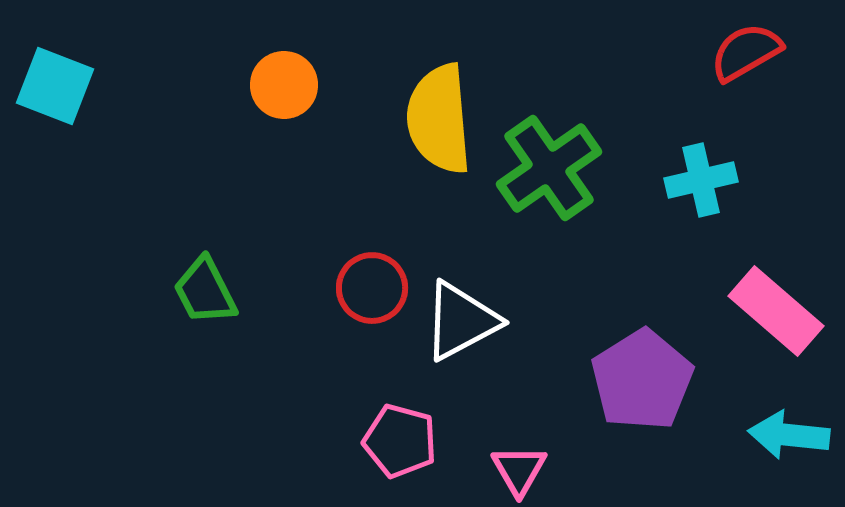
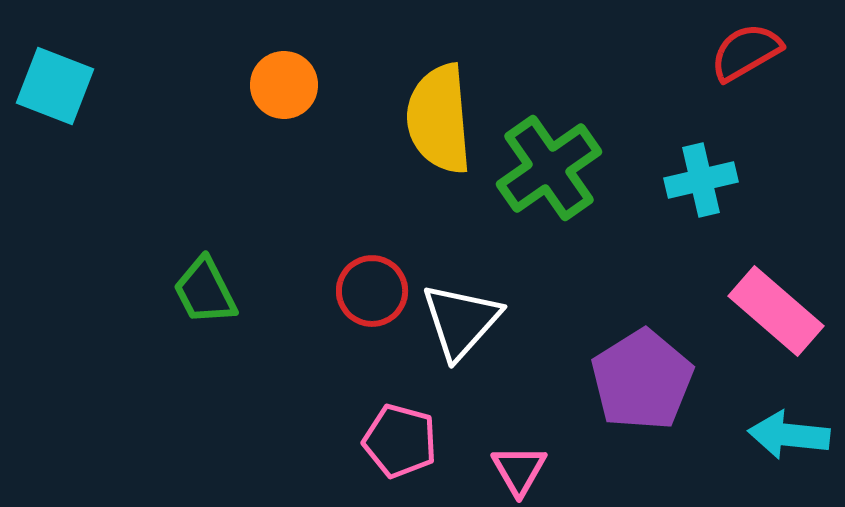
red circle: moved 3 px down
white triangle: rotated 20 degrees counterclockwise
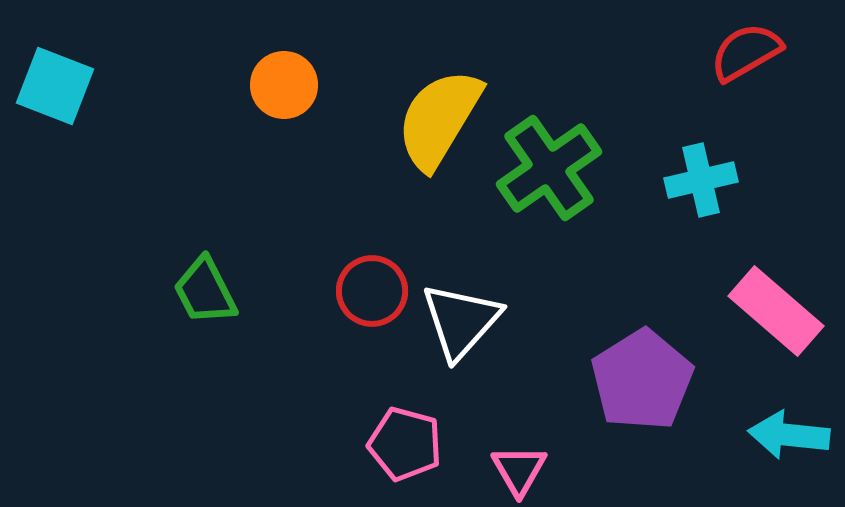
yellow semicircle: rotated 36 degrees clockwise
pink pentagon: moved 5 px right, 3 px down
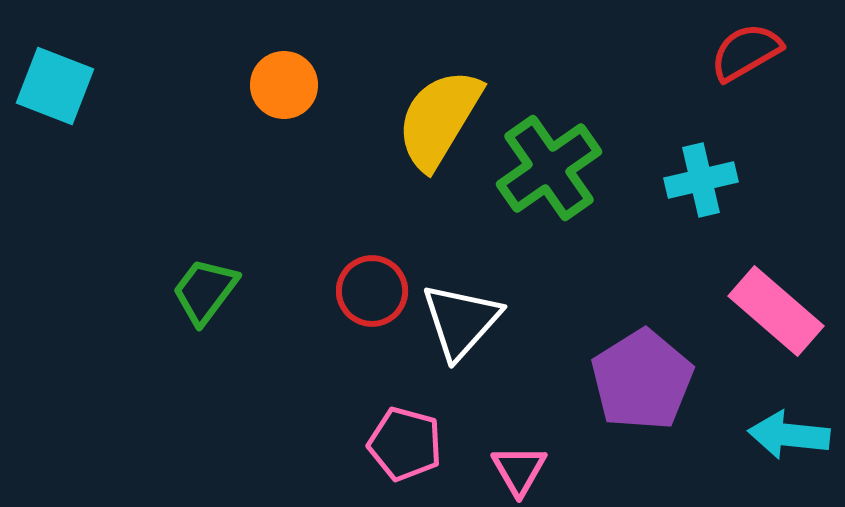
green trapezoid: rotated 64 degrees clockwise
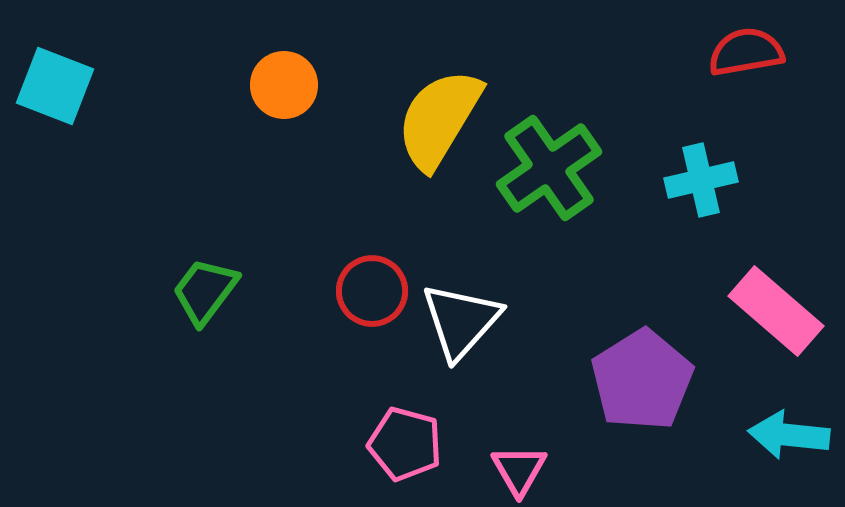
red semicircle: rotated 20 degrees clockwise
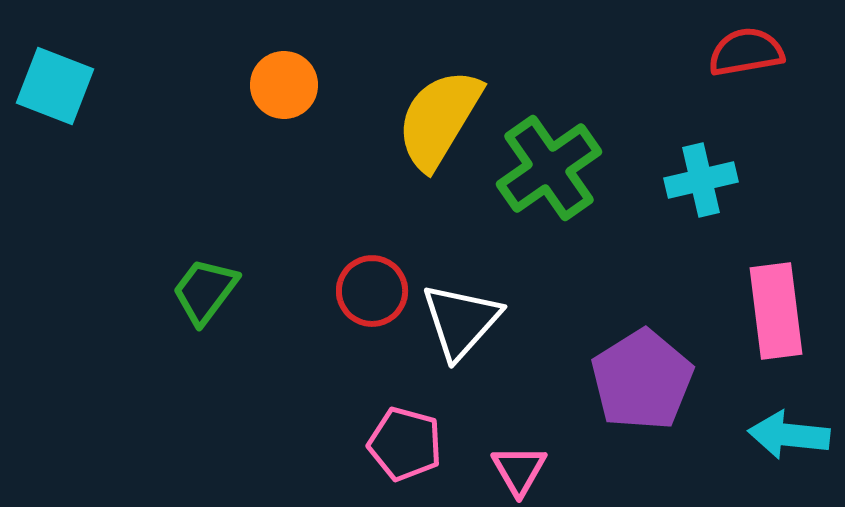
pink rectangle: rotated 42 degrees clockwise
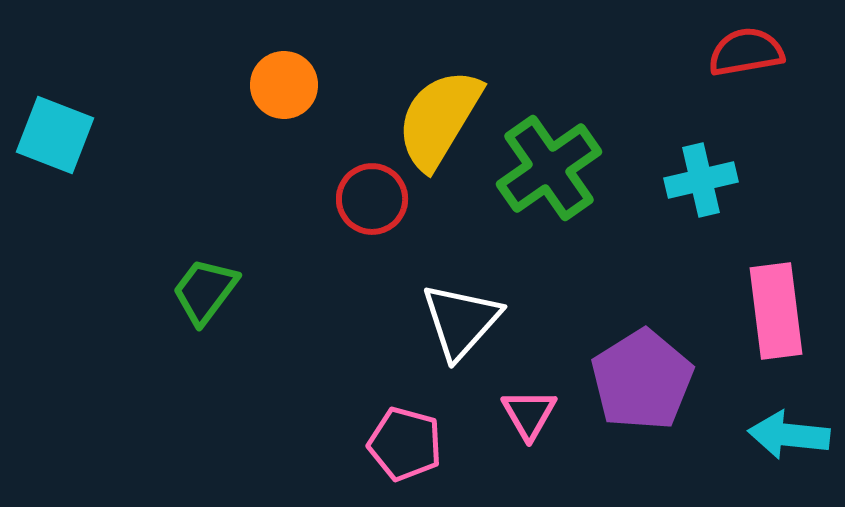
cyan square: moved 49 px down
red circle: moved 92 px up
pink triangle: moved 10 px right, 56 px up
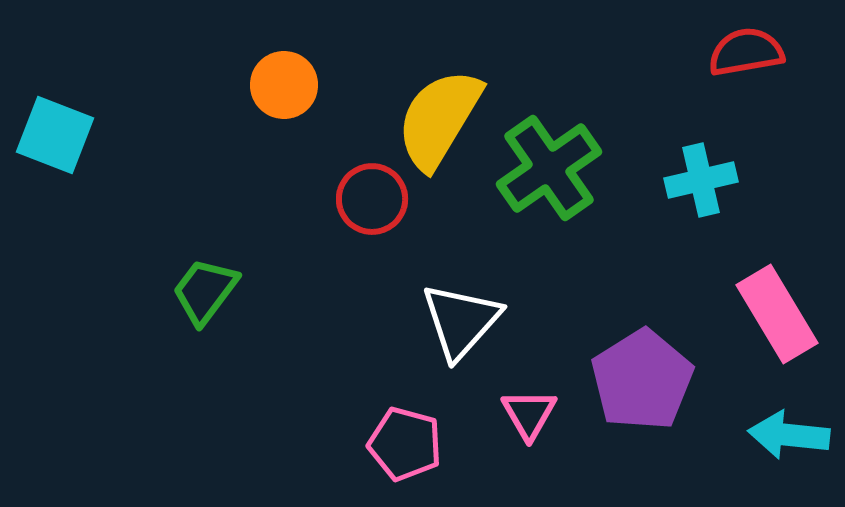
pink rectangle: moved 1 px right, 3 px down; rotated 24 degrees counterclockwise
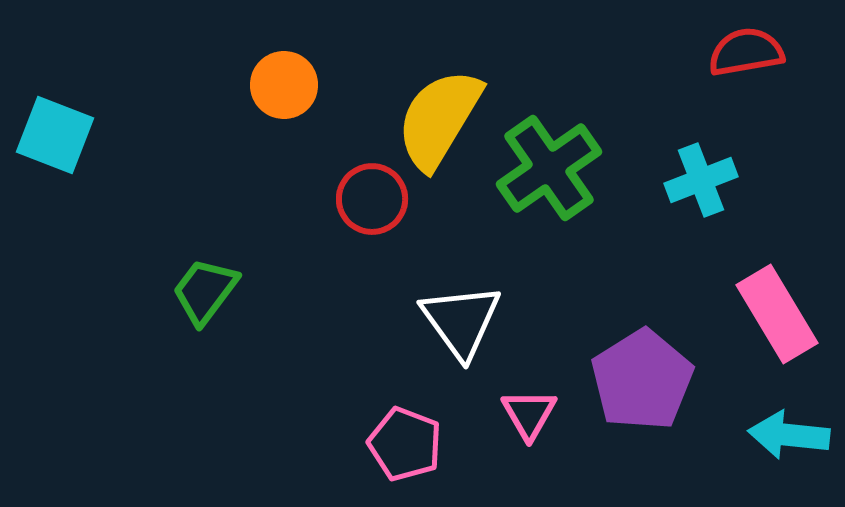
cyan cross: rotated 8 degrees counterclockwise
white triangle: rotated 18 degrees counterclockwise
pink pentagon: rotated 6 degrees clockwise
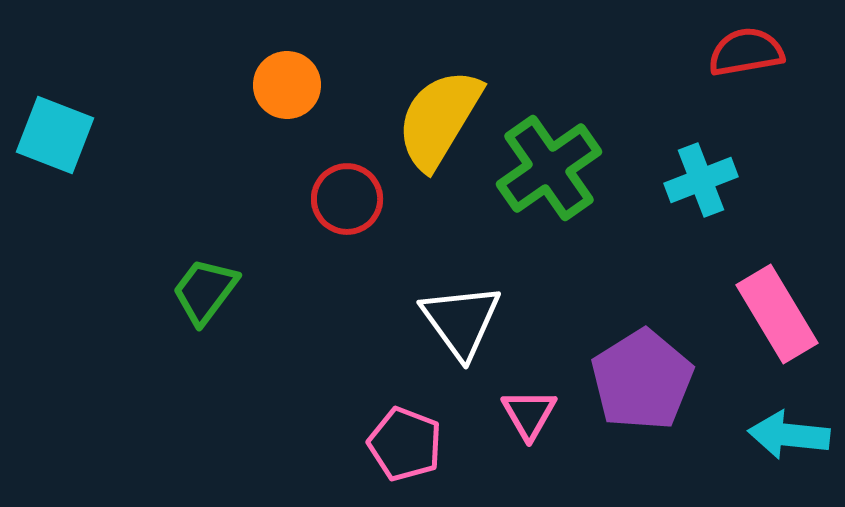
orange circle: moved 3 px right
red circle: moved 25 px left
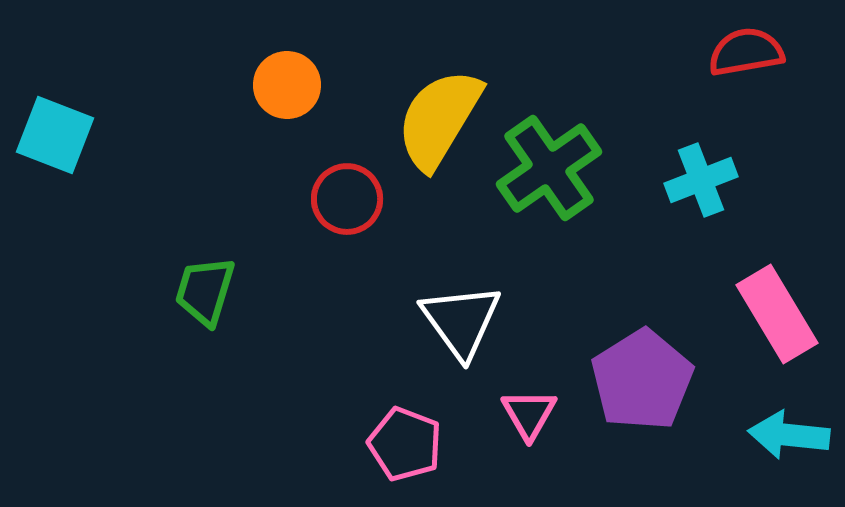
green trapezoid: rotated 20 degrees counterclockwise
